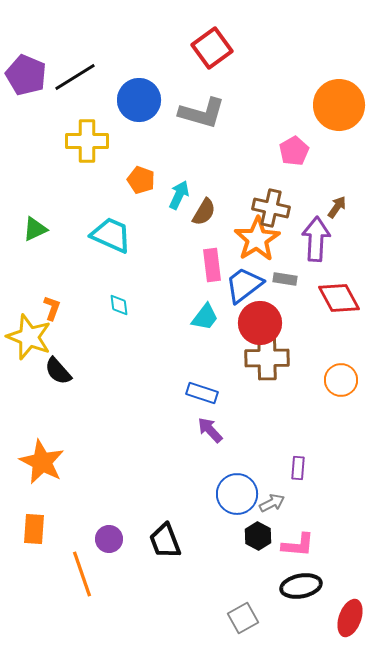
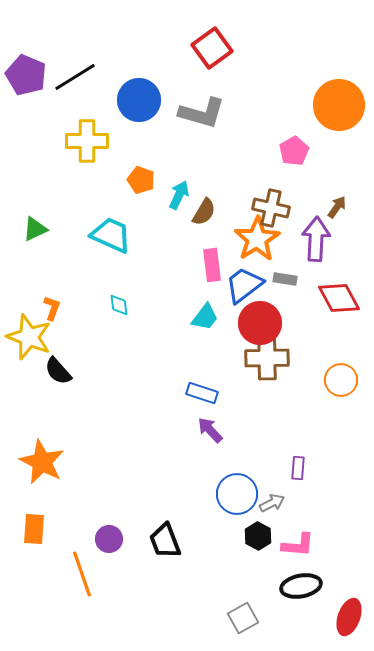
red ellipse at (350, 618): moved 1 px left, 1 px up
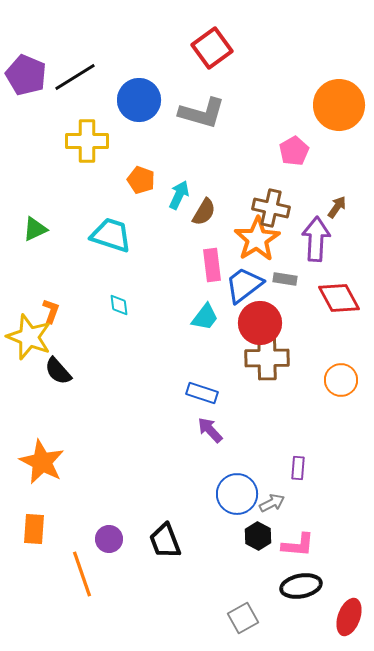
cyan trapezoid at (111, 235): rotated 6 degrees counterclockwise
orange L-shape at (52, 308): moved 1 px left, 3 px down
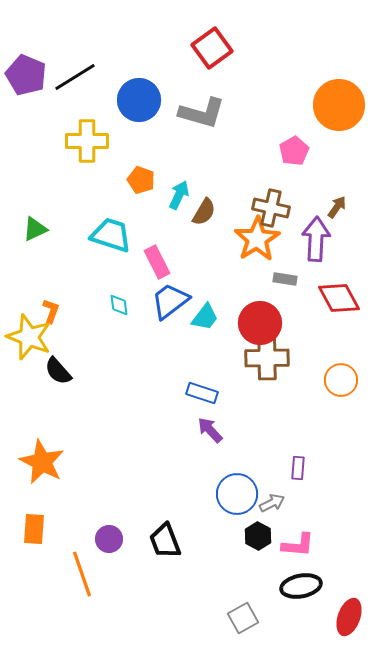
pink rectangle at (212, 265): moved 55 px left, 3 px up; rotated 20 degrees counterclockwise
blue trapezoid at (244, 285): moved 74 px left, 16 px down
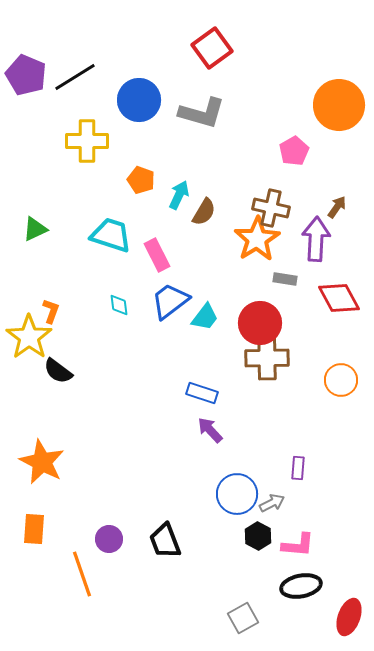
pink rectangle at (157, 262): moved 7 px up
yellow star at (29, 337): rotated 15 degrees clockwise
black semicircle at (58, 371): rotated 12 degrees counterclockwise
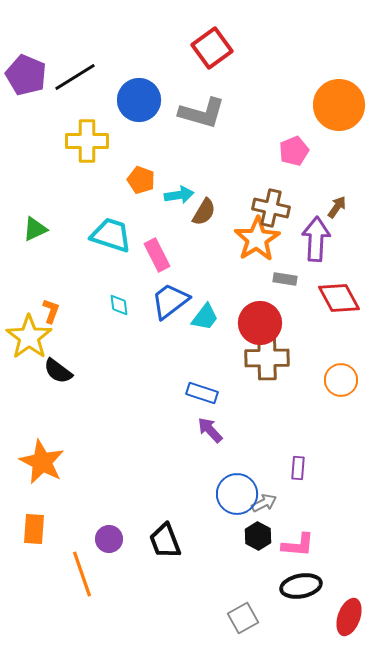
pink pentagon at (294, 151): rotated 8 degrees clockwise
cyan arrow at (179, 195): rotated 56 degrees clockwise
gray arrow at (272, 503): moved 8 px left
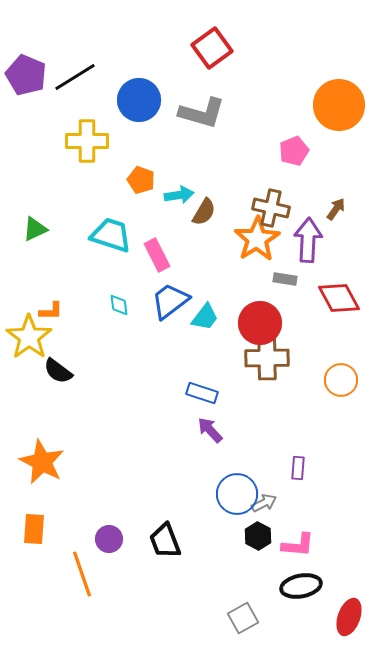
brown arrow at (337, 207): moved 1 px left, 2 px down
purple arrow at (316, 239): moved 8 px left, 1 px down
orange L-shape at (51, 311): rotated 70 degrees clockwise
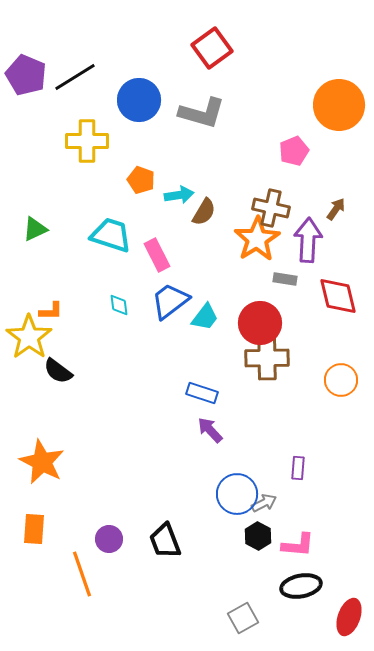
red diamond at (339, 298): moved 1 px left, 2 px up; rotated 15 degrees clockwise
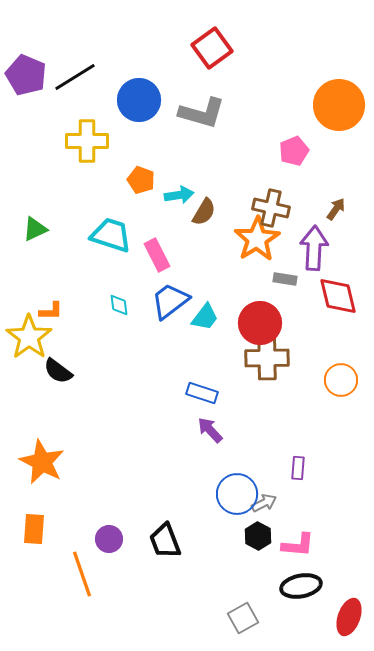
purple arrow at (308, 240): moved 6 px right, 8 px down
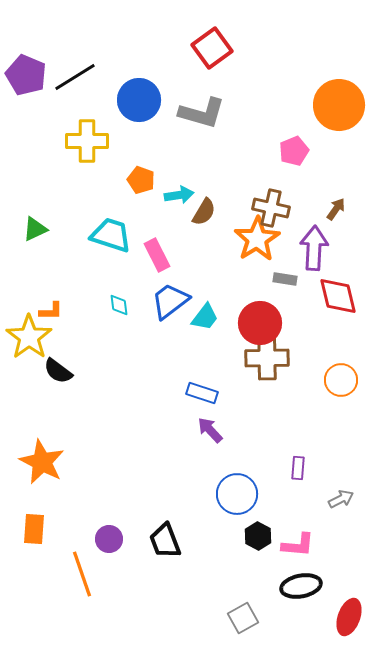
gray arrow at (264, 503): moved 77 px right, 4 px up
